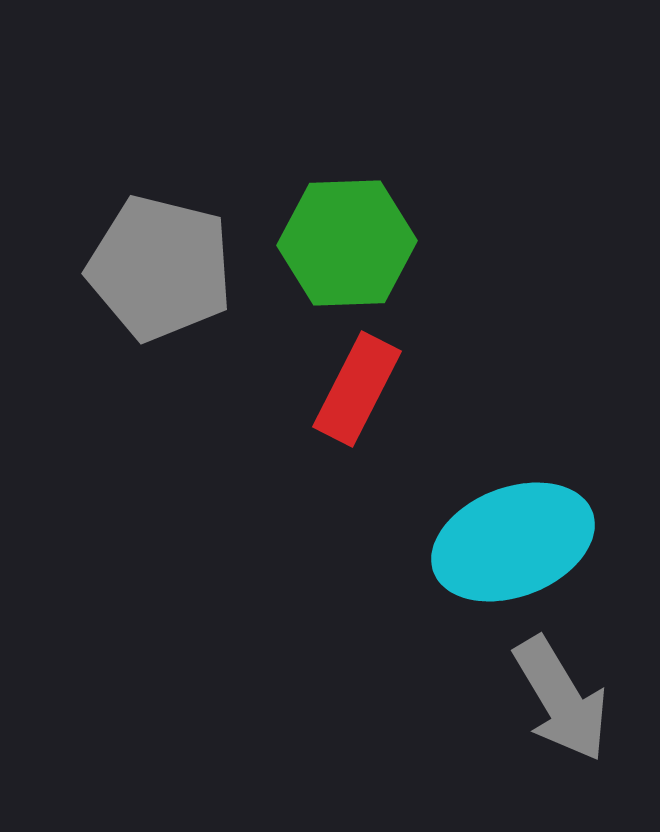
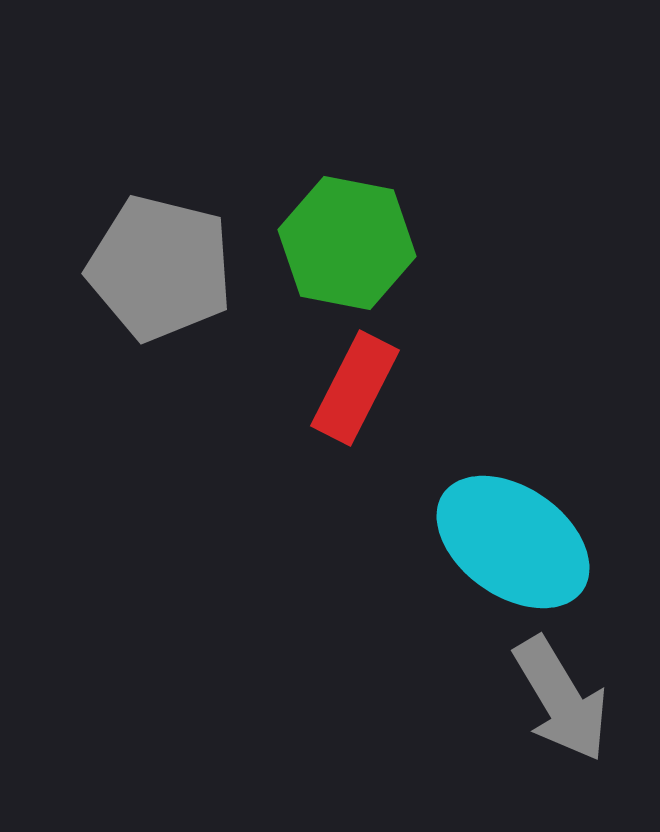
green hexagon: rotated 13 degrees clockwise
red rectangle: moved 2 px left, 1 px up
cyan ellipse: rotated 56 degrees clockwise
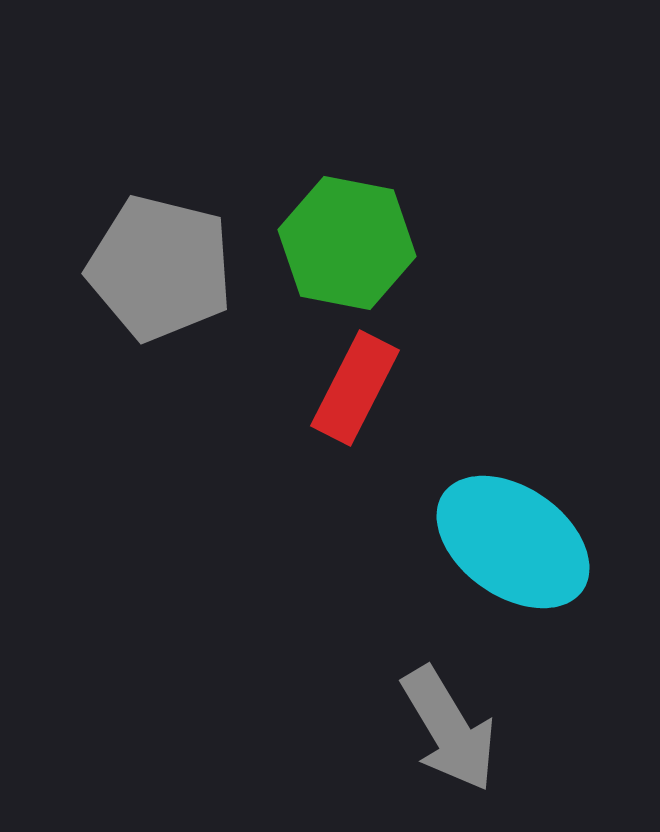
gray arrow: moved 112 px left, 30 px down
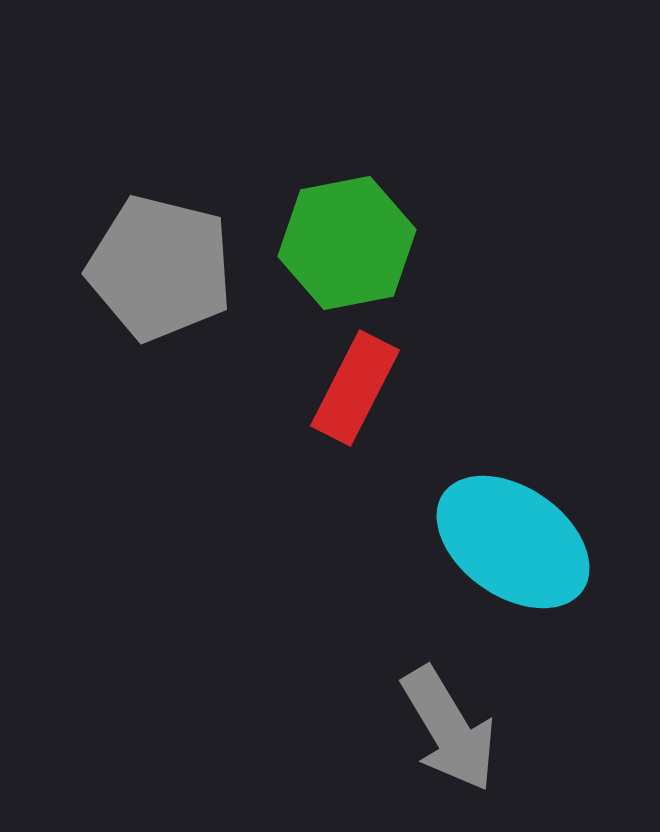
green hexagon: rotated 22 degrees counterclockwise
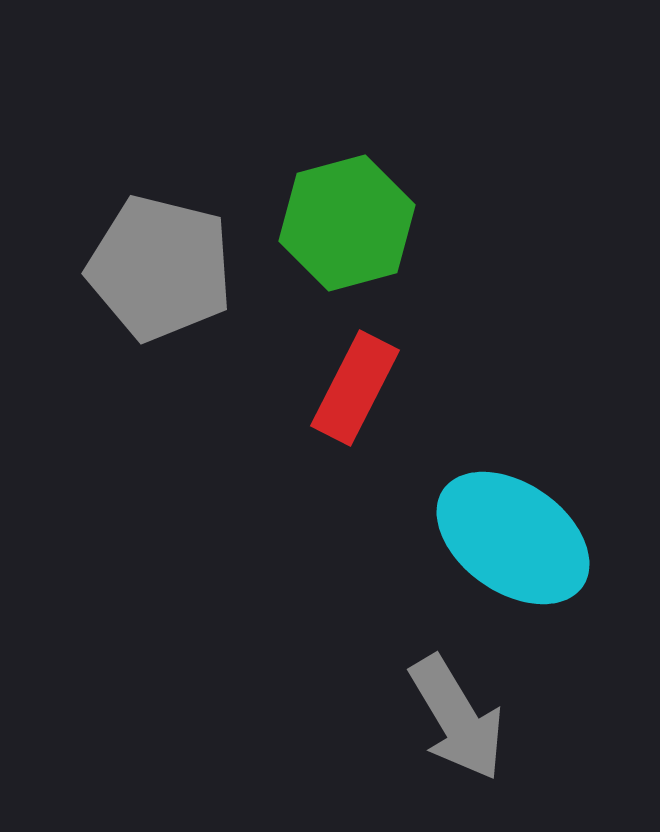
green hexagon: moved 20 px up; rotated 4 degrees counterclockwise
cyan ellipse: moved 4 px up
gray arrow: moved 8 px right, 11 px up
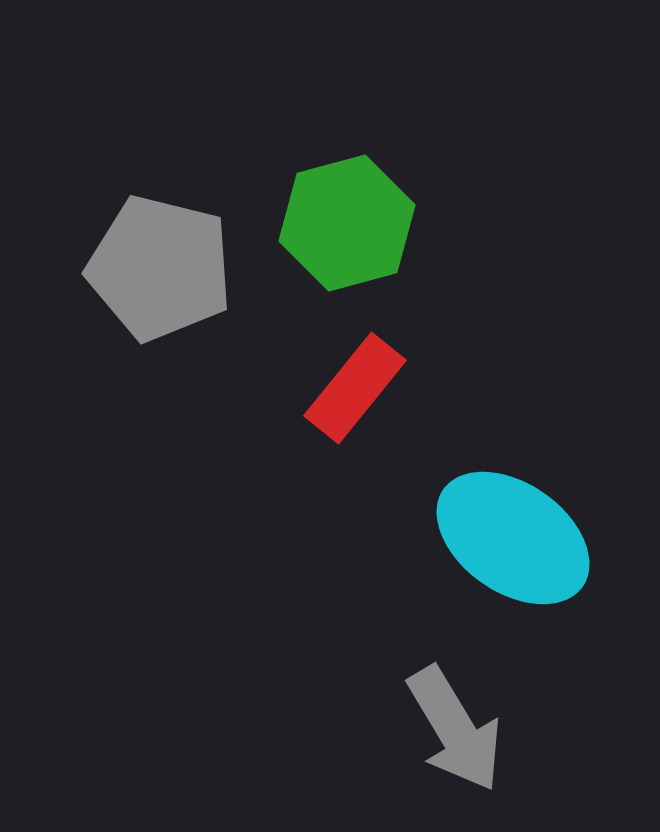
red rectangle: rotated 12 degrees clockwise
gray arrow: moved 2 px left, 11 px down
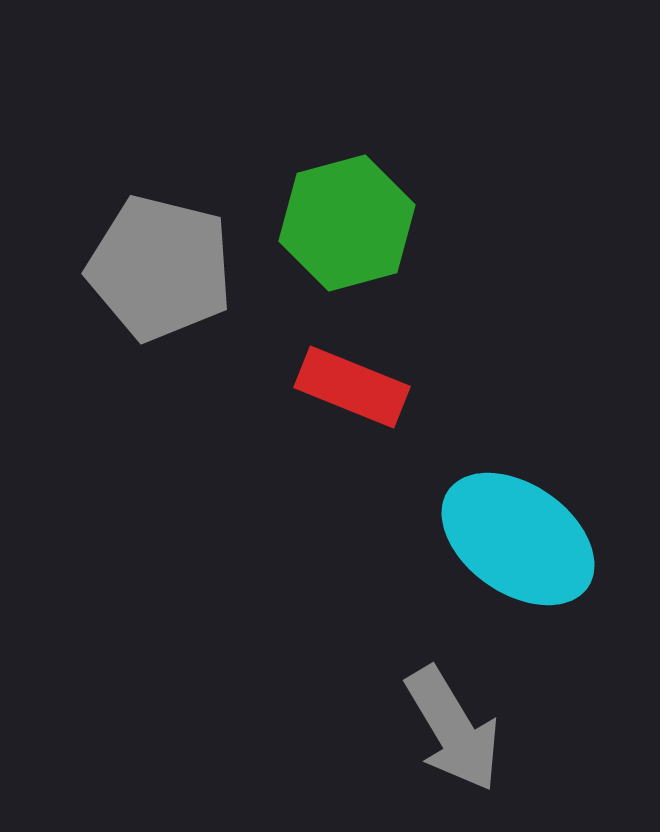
red rectangle: moved 3 px left, 1 px up; rotated 73 degrees clockwise
cyan ellipse: moved 5 px right, 1 px down
gray arrow: moved 2 px left
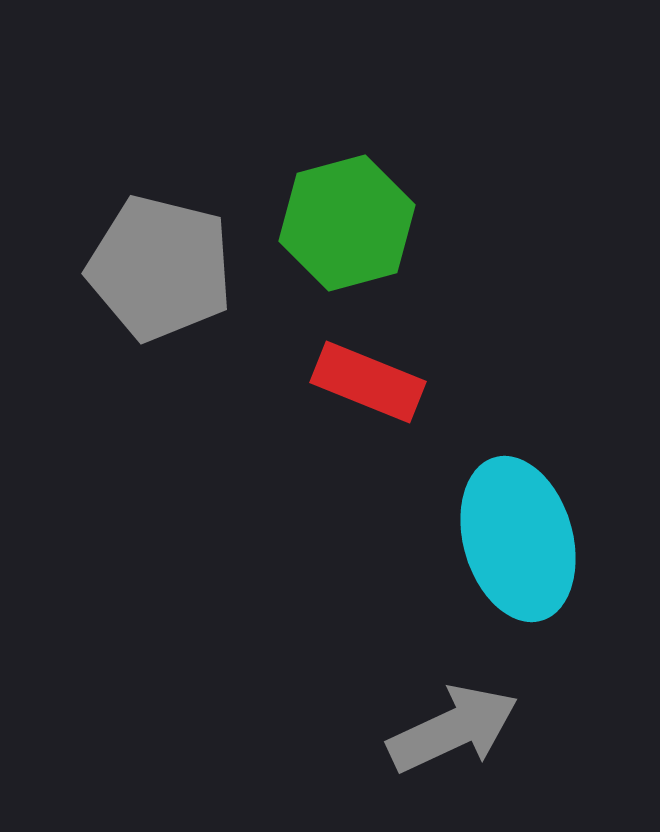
red rectangle: moved 16 px right, 5 px up
cyan ellipse: rotated 39 degrees clockwise
gray arrow: rotated 84 degrees counterclockwise
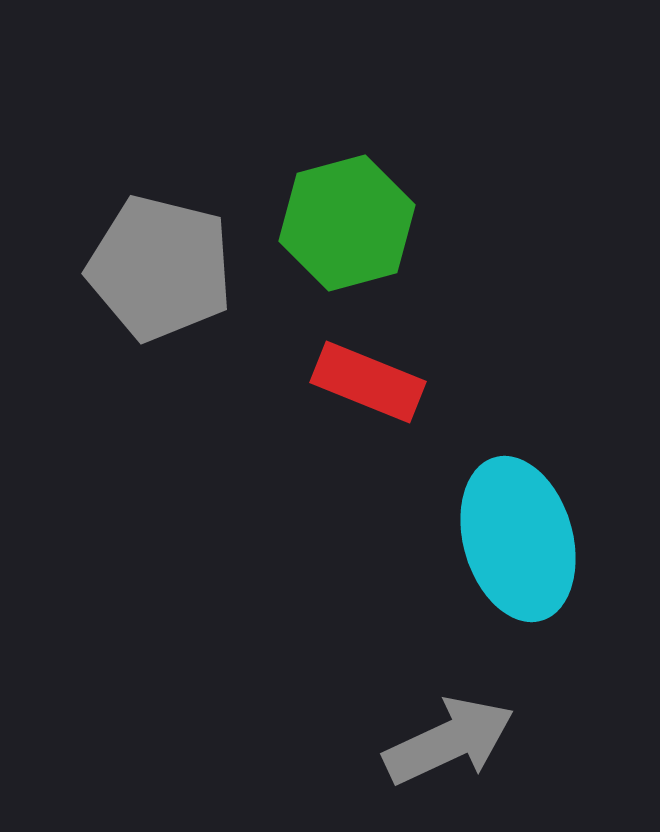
gray arrow: moved 4 px left, 12 px down
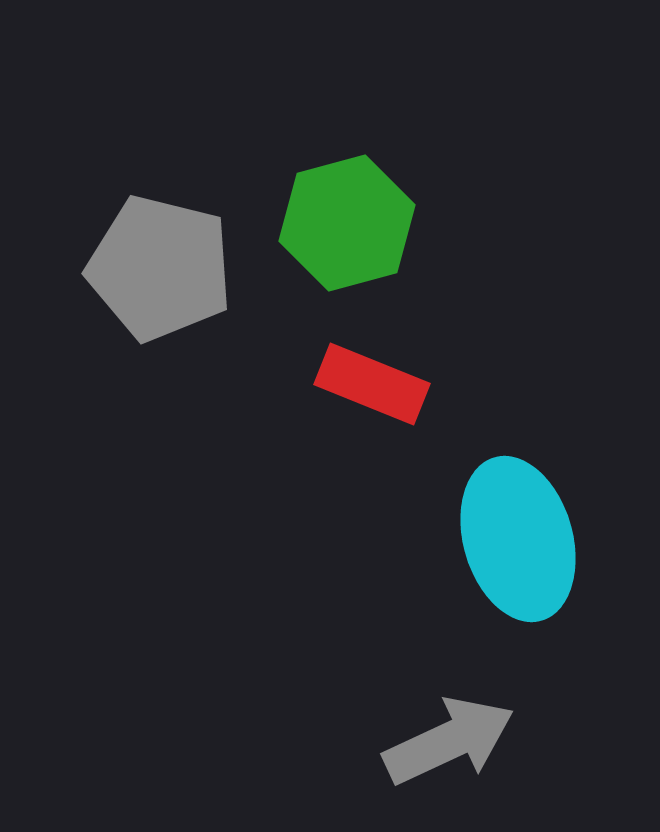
red rectangle: moved 4 px right, 2 px down
